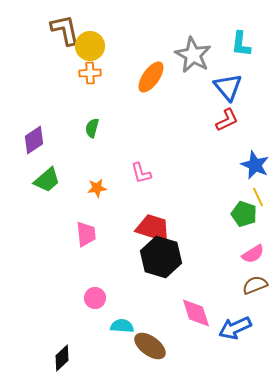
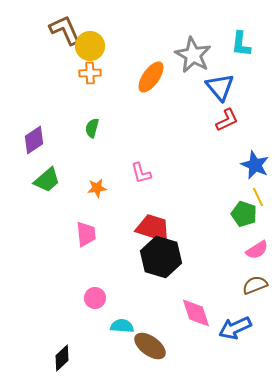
brown L-shape: rotated 12 degrees counterclockwise
blue triangle: moved 8 px left
pink semicircle: moved 4 px right, 4 px up
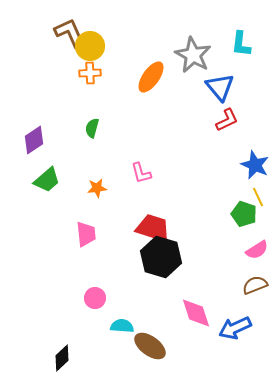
brown L-shape: moved 5 px right, 3 px down
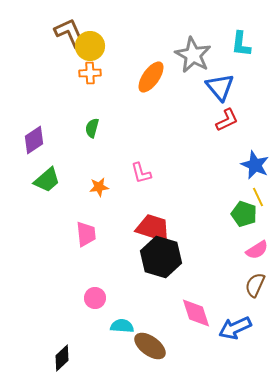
orange star: moved 2 px right, 1 px up
brown semicircle: rotated 45 degrees counterclockwise
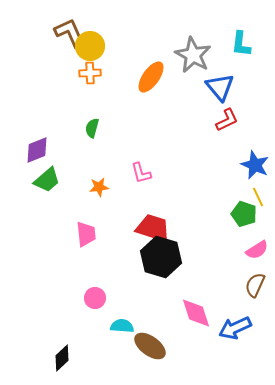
purple diamond: moved 3 px right, 10 px down; rotated 12 degrees clockwise
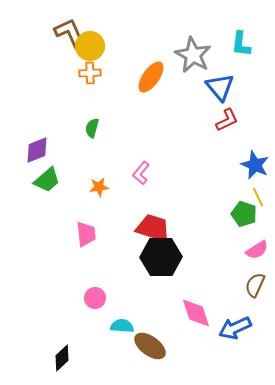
pink L-shape: rotated 55 degrees clockwise
black hexagon: rotated 18 degrees counterclockwise
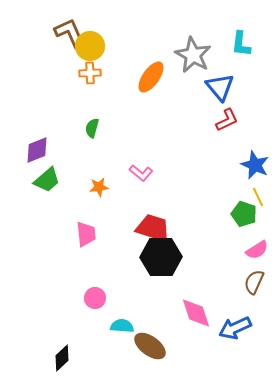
pink L-shape: rotated 90 degrees counterclockwise
brown semicircle: moved 1 px left, 3 px up
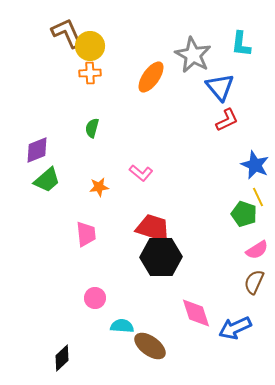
brown L-shape: moved 3 px left
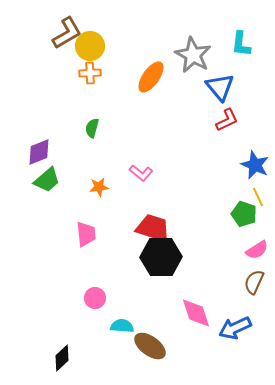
brown L-shape: rotated 84 degrees clockwise
purple diamond: moved 2 px right, 2 px down
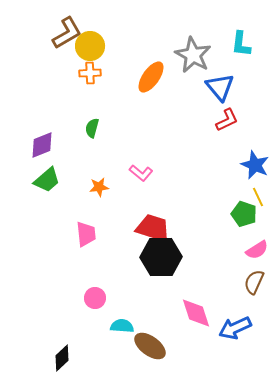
purple diamond: moved 3 px right, 7 px up
